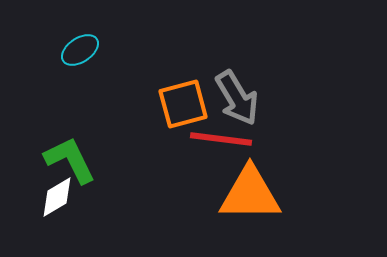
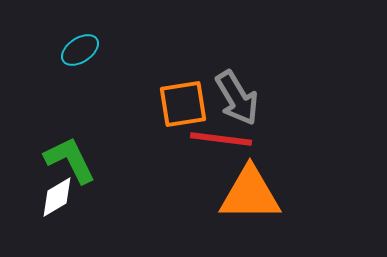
orange square: rotated 6 degrees clockwise
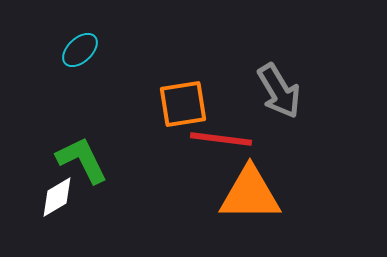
cyan ellipse: rotated 9 degrees counterclockwise
gray arrow: moved 42 px right, 7 px up
green L-shape: moved 12 px right
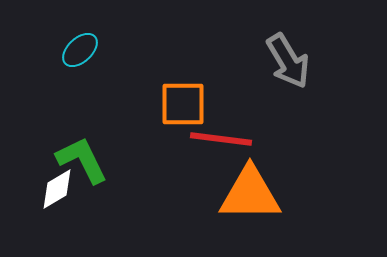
gray arrow: moved 9 px right, 30 px up
orange square: rotated 9 degrees clockwise
white diamond: moved 8 px up
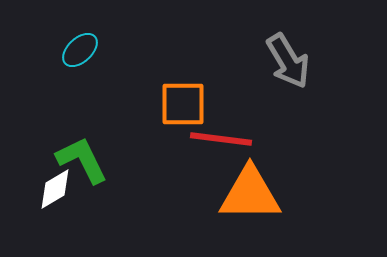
white diamond: moved 2 px left
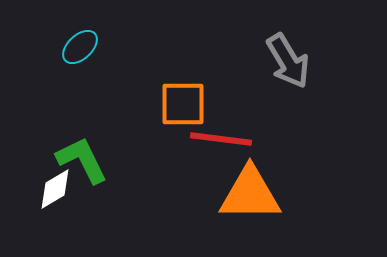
cyan ellipse: moved 3 px up
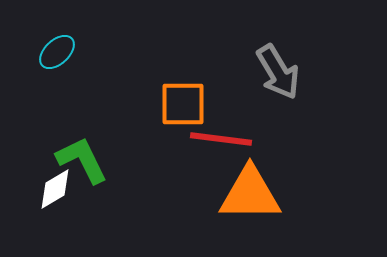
cyan ellipse: moved 23 px left, 5 px down
gray arrow: moved 10 px left, 11 px down
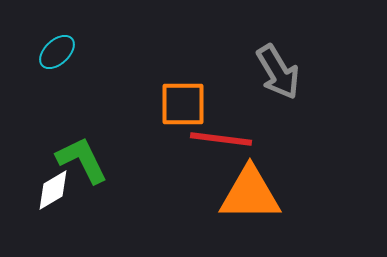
white diamond: moved 2 px left, 1 px down
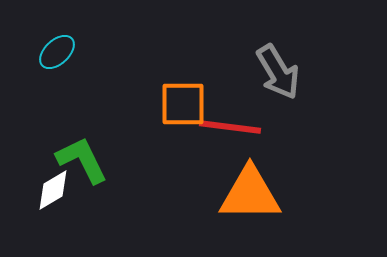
red line: moved 9 px right, 12 px up
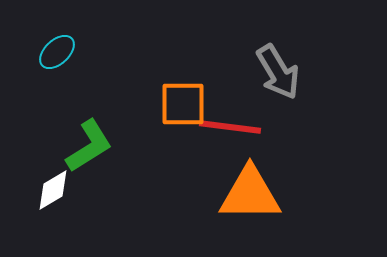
green L-shape: moved 7 px right, 14 px up; rotated 84 degrees clockwise
